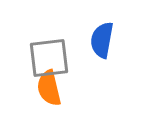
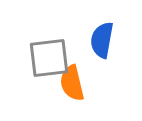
orange semicircle: moved 23 px right, 5 px up
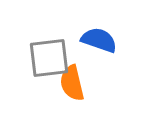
blue semicircle: moved 3 px left; rotated 99 degrees clockwise
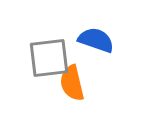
blue semicircle: moved 3 px left
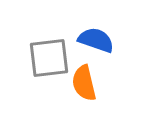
orange semicircle: moved 12 px right
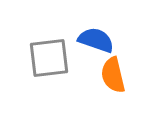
orange semicircle: moved 29 px right, 8 px up
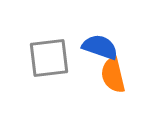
blue semicircle: moved 4 px right, 7 px down
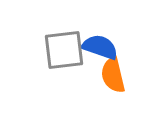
gray square: moved 15 px right, 8 px up
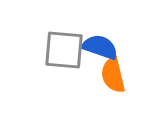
gray square: rotated 12 degrees clockwise
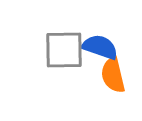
gray square: rotated 6 degrees counterclockwise
